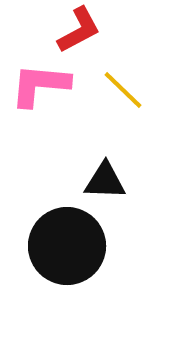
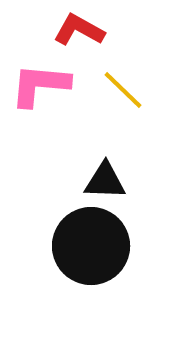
red L-shape: rotated 123 degrees counterclockwise
black circle: moved 24 px right
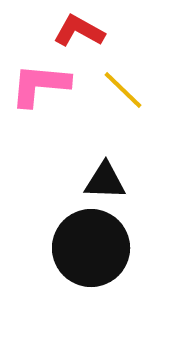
red L-shape: moved 1 px down
black circle: moved 2 px down
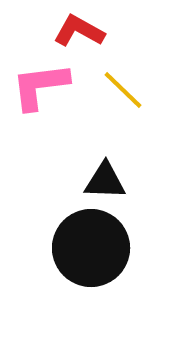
pink L-shape: moved 1 px down; rotated 12 degrees counterclockwise
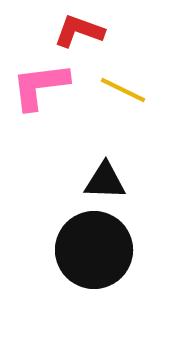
red L-shape: rotated 9 degrees counterclockwise
yellow line: rotated 18 degrees counterclockwise
black circle: moved 3 px right, 2 px down
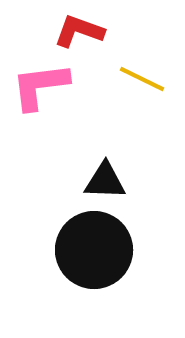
yellow line: moved 19 px right, 11 px up
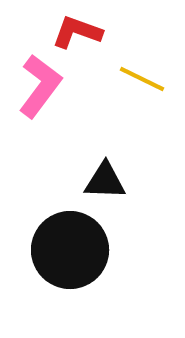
red L-shape: moved 2 px left, 1 px down
pink L-shape: rotated 134 degrees clockwise
black circle: moved 24 px left
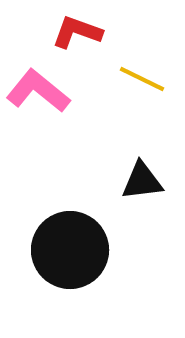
pink L-shape: moved 2 px left, 5 px down; rotated 88 degrees counterclockwise
black triangle: moved 37 px right; rotated 9 degrees counterclockwise
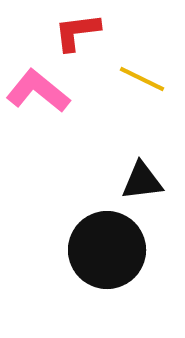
red L-shape: rotated 27 degrees counterclockwise
black circle: moved 37 px right
